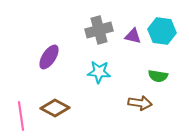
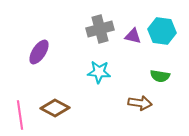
gray cross: moved 1 px right, 1 px up
purple ellipse: moved 10 px left, 5 px up
green semicircle: moved 2 px right
pink line: moved 1 px left, 1 px up
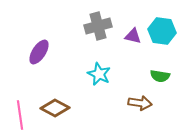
gray cross: moved 2 px left, 3 px up
cyan star: moved 2 px down; rotated 20 degrees clockwise
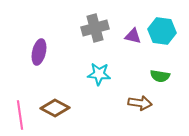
gray cross: moved 3 px left, 2 px down
purple ellipse: rotated 20 degrees counterclockwise
cyan star: rotated 20 degrees counterclockwise
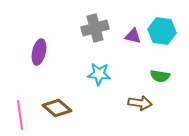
brown diamond: moved 2 px right; rotated 12 degrees clockwise
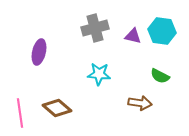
green semicircle: rotated 18 degrees clockwise
pink line: moved 2 px up
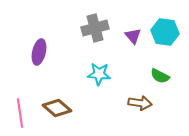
cyan hexagon: moved 3 px right, 1 px down
purple triangle: rotated 36 degrees clockwise
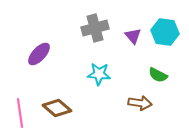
purple ellipse: moved 2 px down; rotated 30 degrees clockwise
green semicircle: moved 2 px left, 1 px up
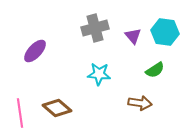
purple ellipse: moved 4 px left, 3 px up
green semicircle: moved 3 px left, 5 px up; rotated 60 degrees counterclockwise
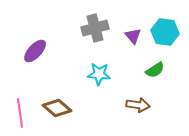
brown arrow: moved 2 px left, 2 px down
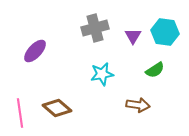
purple triangle: rotated 12 degrees clockwise
cyan star: moved 3 px right; rotated 15 degrees counterclockwise
